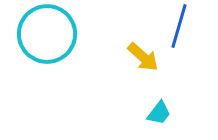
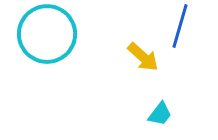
blue line: moved 1 px right
cyan trapezoid: moved 1 px right, 1 px down
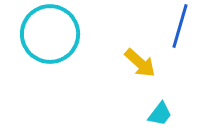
cyan circle: moved 3 px right
yellow arrow: moved 3 px left, 6 px down
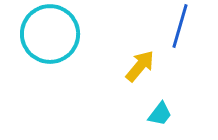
yellow arrow: moved 3 px down; rotated 92 degrees counterclockwise
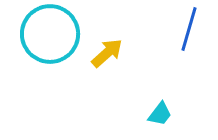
blue line: moved 9 px right, 3 px down
yellow arrow: moved 33 px left, 13 px up; rotated 8 degrees clockwise
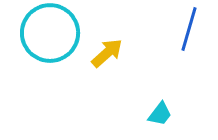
cyan circle: moved 1 px up
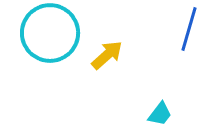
yellow arrow: moved 2 px down
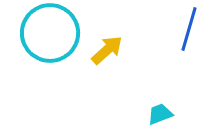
yellow arrow: moved 5 px up
cyan trapezoid: rotated 148 degrees counterclockwise
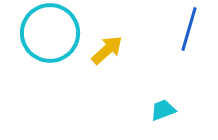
cyan trapezoid: moved 3 px right, 4 px up
